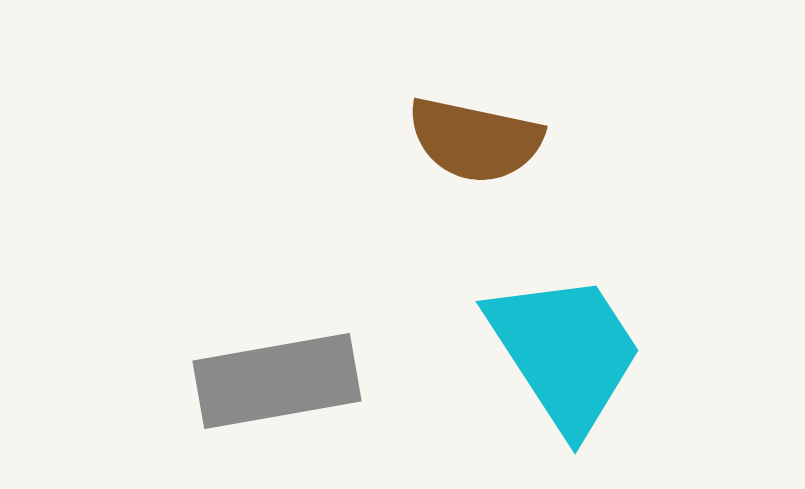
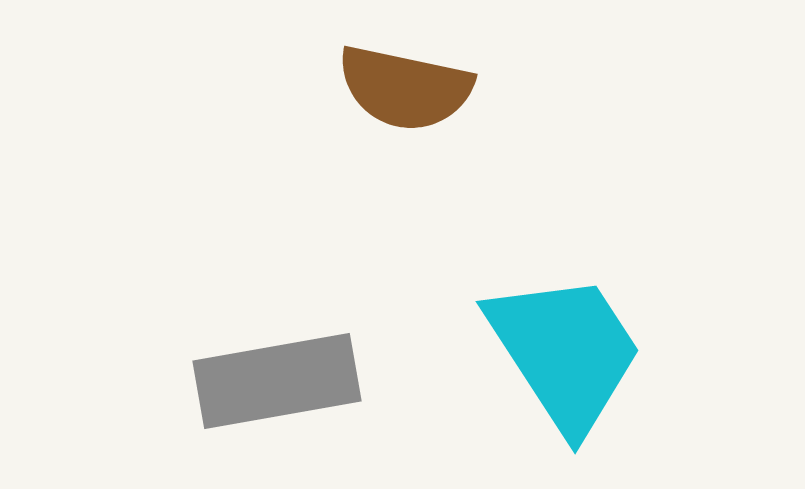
brown semicircle: moved 70 px left, 52 px up
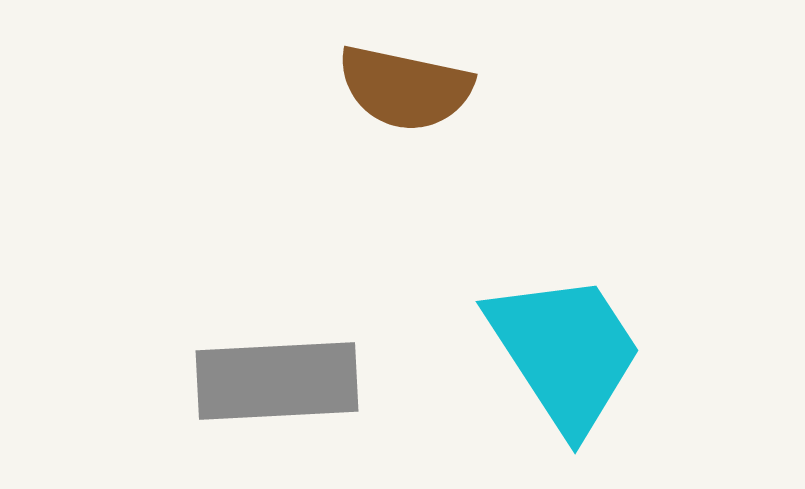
gray rectangle: rotated 7 degrees clockwise
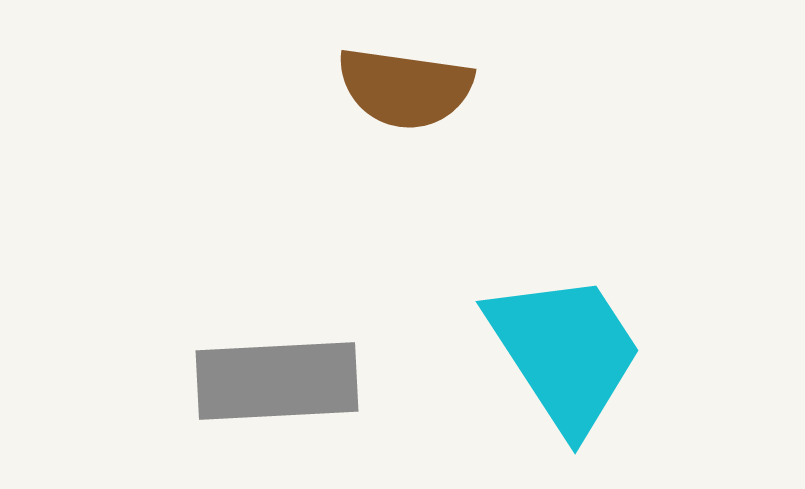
brown semicircle: rotated 4 degrees counterclockwise
